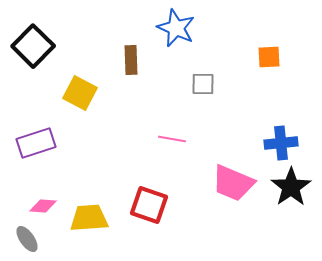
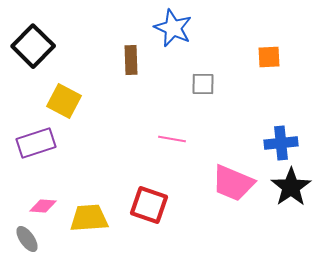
blue star: moved 3 px left
yellow square: moved 16 px left, 8 px down
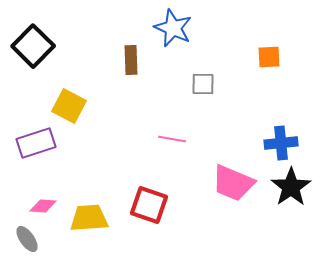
yellow square: moved 5 px right, 5 px down
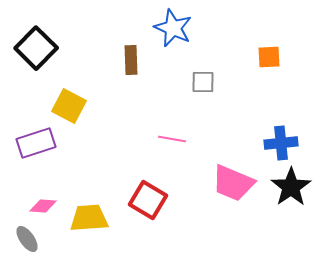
black square: moved 3 px right, 2 px down
gray square: moved 2 px up
red square: moved 1 px left, 5 px up; rotated 12 degrees clockwise
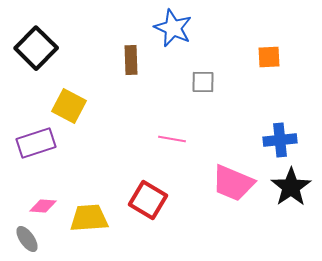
blue cross: moved 1 px left, 3 px up
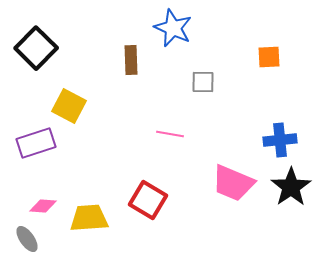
pink line: moved 2 px left, 5 px up
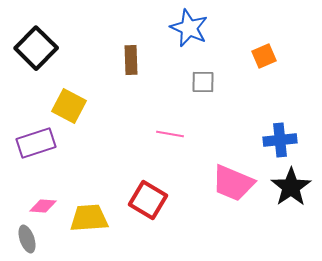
blue star: moved 16 px right
orange square: moved 5 px left, 1 px up; rotated 20 degrees counterclockwise
gray ellipse: rotated 16 degrees clockwise
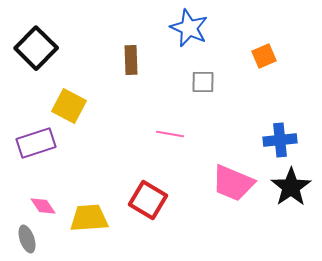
pink diamond: rotated 52 degrees clockwise
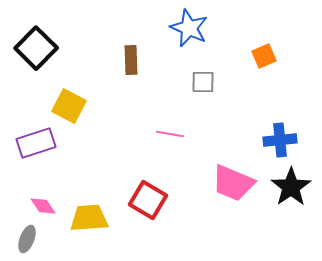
gray ellipse: rotated 40 degrees clockwise
